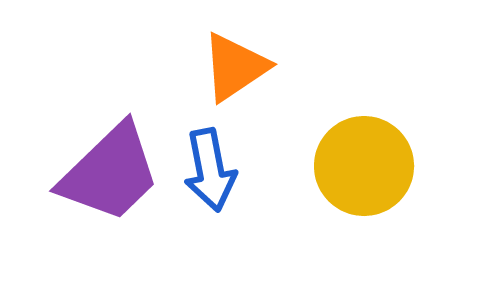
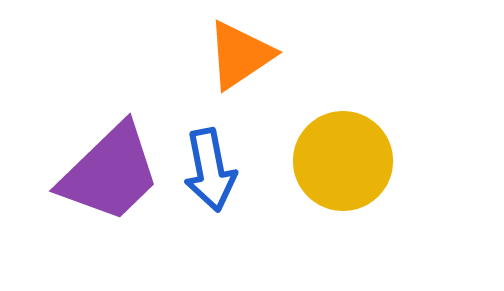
orange triangle: moved 5 px right, 12 px up
yellow circle: moved 21 px left, 5 px up
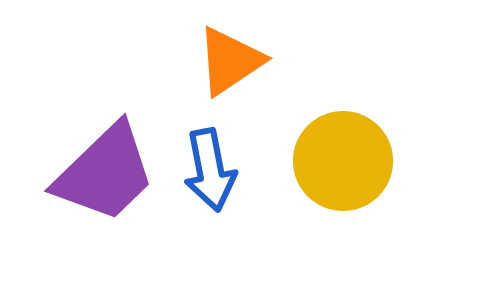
orange triangle: moved 10 px left, 6 px down
purple trapezoid: moved 5 px left
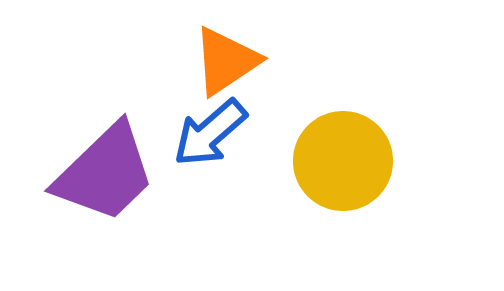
orange triangle: moved 4 px left
blue arrow: moved 37 px up; rotated 60 degrees clockwise
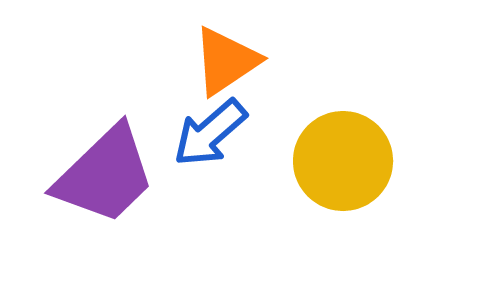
purple trapezoid: moved 2 px down
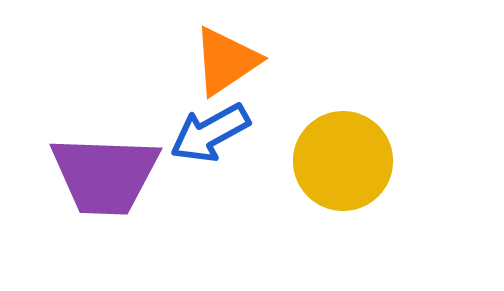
blue arrow: rotated 12 degrees clockwise
purple trapezoid: rotated 46 degrees clockwise
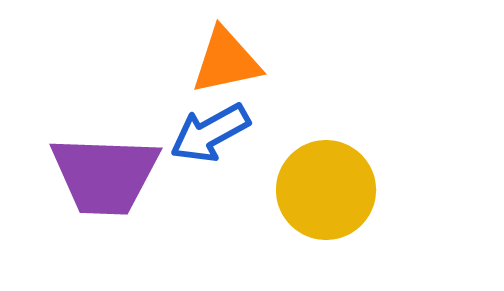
orange triangle: rotated 22 degrees clockwise
yellow circle: moved 17 px left, 29 px down
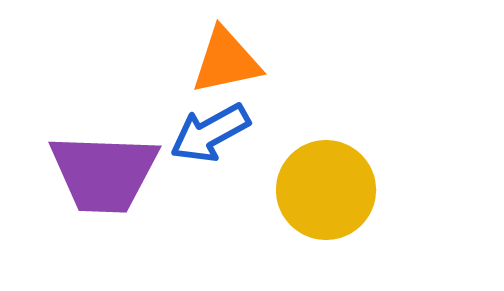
purple trapezoid: moved 1 px left, 2 px up
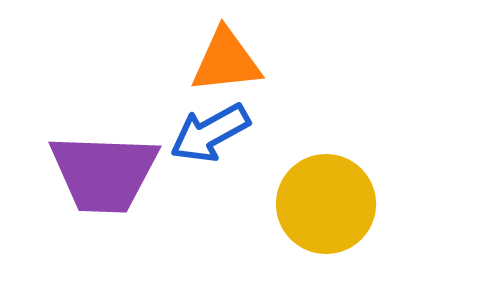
orange triangle: rotated 6 degrees clockwise
yellow circle: moved 14 px down
